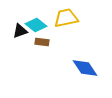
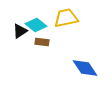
black triangle: rotated 14 degrees counterclockwise
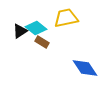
cyan diamond: moved 3 px down
brown rectangle: rotated 24 degrees clockwise
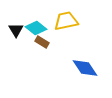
yellow trapezoid: moved 3 px down
black triangle: moved 4 px left, 1 px up; rotated 28 degrees counterclockwise
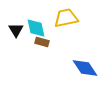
yellow trapezoid: moved 3 px up
cyan diamond: rotated 40 degrees clockwise
brown rectangle: rotated 16 degrees counterclockwise
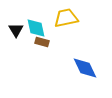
blue diamond: rotated 8 degrees clockwise
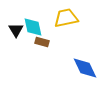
cyan diamond: moved 3 px left, 1 px up
